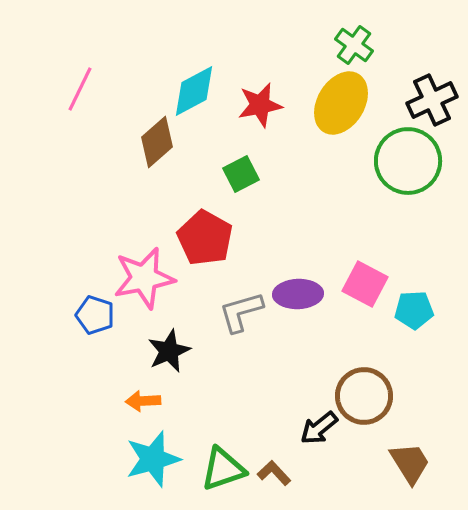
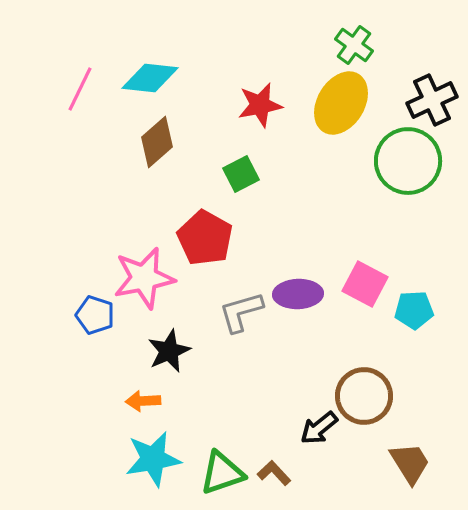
cyan diamond: moved 44 px left, 13 px up; rotated 34 degrees clockwise
cyan star: rotated 6 degrees clockwise
green triangle: moved 1 px left, 4 px down
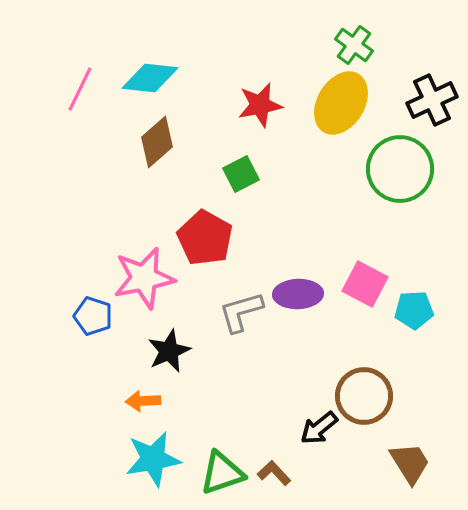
green circle: moved 8 px left, 8 px down
blue pentagon: moved 2 px left, 1 px down
